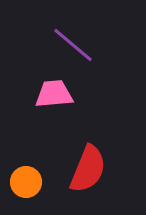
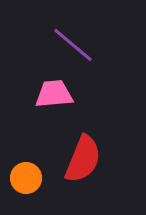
red semicircle: moved 5 px left, 10 px up
orange circle: moved 4 px up
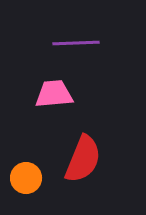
purple line: moved 3 px right, 2 px up; rotated 42 degrees counterclockwise
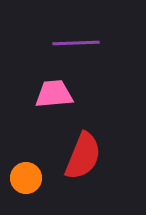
red semicircle: moved 3 px up
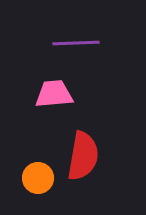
red semicircle: rotated 12 degrees counterclockwise
orange circle: moved 12 px right
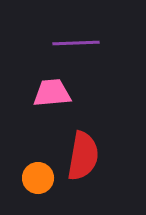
pink trapezoid: moved 2 px left, 1 px up
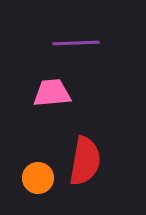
red semicircle: moved 2 px right, 5 px down
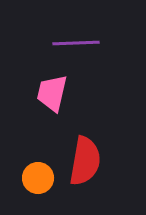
pink trapezoid: rotated 72 degrees counterclockwise
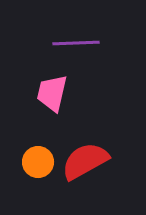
red semicircle: rotated 129 degrees counterclockwise
orange circle: moved 16 px up
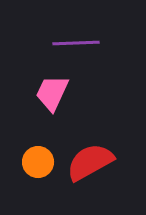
pink trapezoid: rotated 12 degrees clockwise
red semicircle: moved 5 px right, 1 px down
